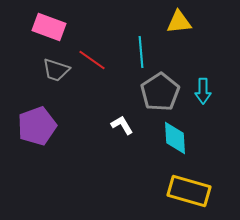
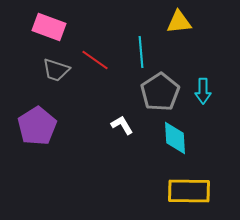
red line: moved 3 px right
purple pentagon: rotated 12 degrees counterclockwise
yellow rectangle: rotated 15 degrees counterclockwise
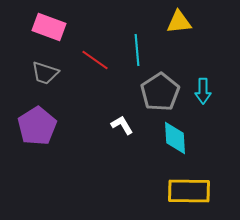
cyan line: moved 4 px left, 2 px up
gray trapezoid: moved 11 px left, 3 px down
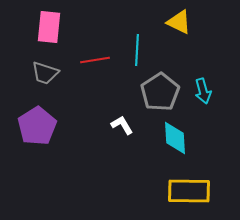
yellow triangle: rotated 32 degrees clockwise
pink rectangle: rotated 76 degrees clockwise
cyan line: rotated 8 degrees clockwise
red line: rotated 44 degrees counterclockwise
cyan arrow: rotated 15 degrees counterclockwise
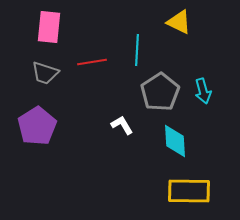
red line: moved 3 px left, 2 px down
cyan diamond: moved 3 px down
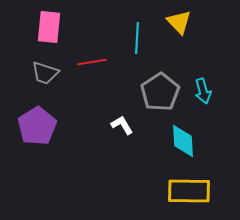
yellow triangle: rotated 20 degrees clockwise
cyan line: moved 12 px up
cyan diamond: moved 8 px right
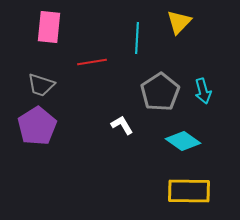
yellow triangle: rotated 28 degrees clockwise
gray trapezoid: moved 4 px left, 12 px down
cyan diamond: rotated 52 degrees counterclockwise
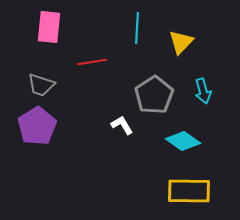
yellow triangle: moved 2 px right, 20 px down
cyan line: moved 10 px up
gray pentagon: moved 6 px left, 3 px down
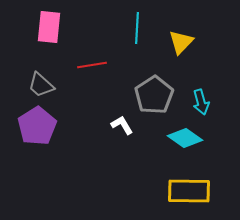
red line: moved 3 px down
gray trapezoid: rotated 24 degrees clockwise
cyan arrow: moved 2 px left, 11 px down
cyan diamond: moved 2 px right, 3 px up
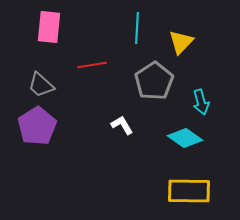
gray pentagon: moved 14 px up
